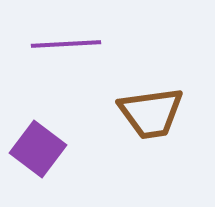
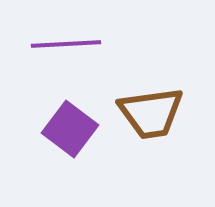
purple square: moved 32 px right, 20 px up
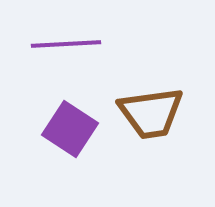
purple square: rotated 4 degrees counterclockwise
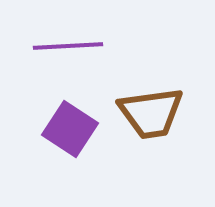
purple line: moved 2 px right, 2 px down
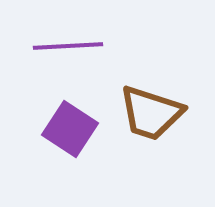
brown trapezoid: rotated 26 degrees clockwise
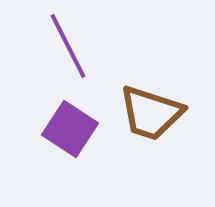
purple line: rotated 66 degrees clockwise
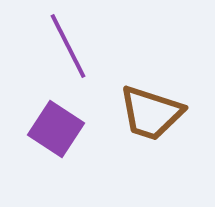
purple square: moved 14 px left
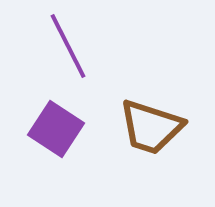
brown trapezoid: moved 14 px down
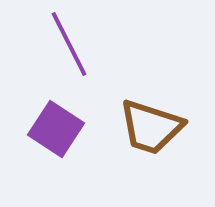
purple line: moved 1 px right, 2 px up
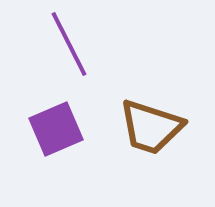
purple square: rotated 34 degrees clockwise
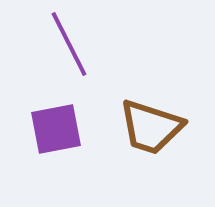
purple square: rotated 12 degrees clockwise
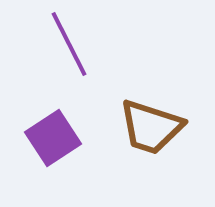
purple square: moved 3 px left, 9 px down; rotated 22 degrees counterclockwise
